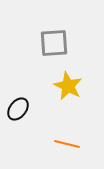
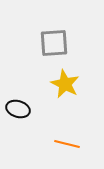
yellow star: moved 3 px left, 2 px up
black ellipse: rotated 70 degrees clockwise
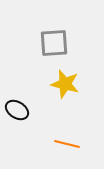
yellow star: rotated 12 degrees counterclockwise
black ellipse: moved 1 px left, 1 px down; rotated 15 degrees clockwise
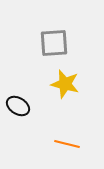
black ellipse: moved 1 px right, 4 px up
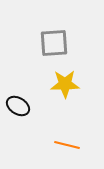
yellow star: rotated 16 degrees counterclockwise
orange line: moved 1 px down
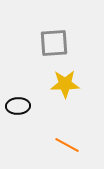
black ellipse: rotated 35 degrees counterclockwise
orange line: rotated 15 degrees clockwise
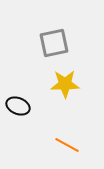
gray square: rotated 8 degrees counterclockwise
black ellipse: rotated 25 degrees clockwise
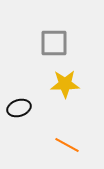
gray square: rotated 12 degrees clockwise
black ellipse: moved 1 px right, 2 px down; rotated 40 degrees counterclockwise
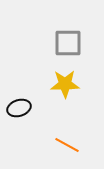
gray square: moved 14 px right
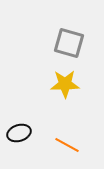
gray square: moved 1 px right; rotated 16 degrees clockwise
black ellipse: moved 25 px down
